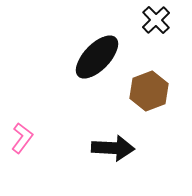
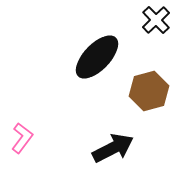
brown hexagon: rotated 6 degrees clockwise
black arrow: rotated 30 degrees counterclockwise
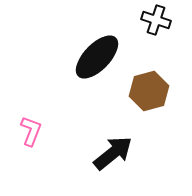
black cross: rotated 28 degrees counterclockwise
pink L-shape: moved 9 px right, 7 px up; rotated 16 degrees counterclockwise
black arrow: moved 5 px down; rotated 12 degrees counterclockwise
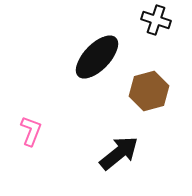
black arrow: moved 6 px right
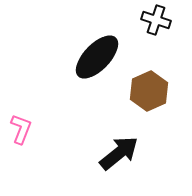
brown hexagon: rotated 9 degrees counterclockwise
pink L-shape: moved 10 px left, 2 px up
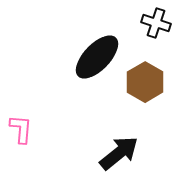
black cross: moved 3 px down
brown hexagon: moved 4 px left, 9 px up; rotated 6 degrees counterclockwise
pink L-shape: rotated 16 degrees counterclockwise
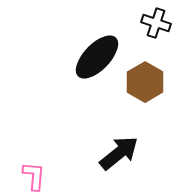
pink L-shape: moved 13 px right, 47 px down
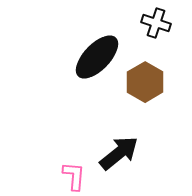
pink L-shape: moved 40 px right
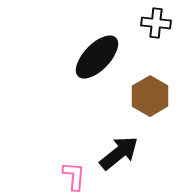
black cross: rotated 12 degrees counterclockwise
brown hexagon: moved 5 px right, 14 px down
